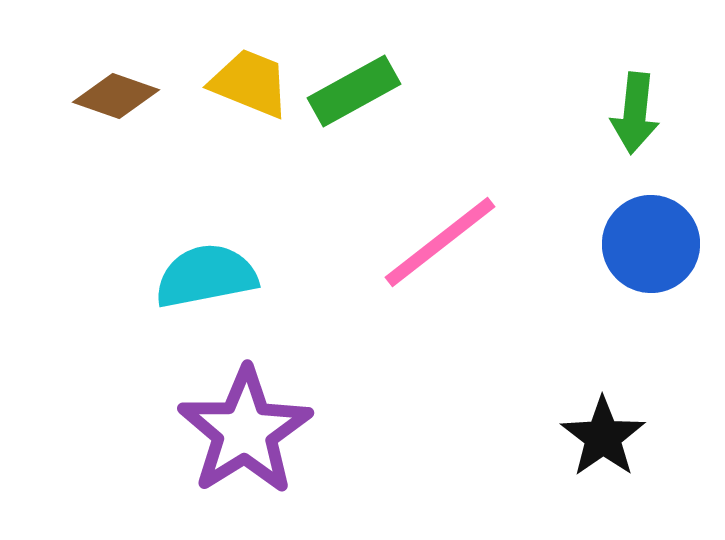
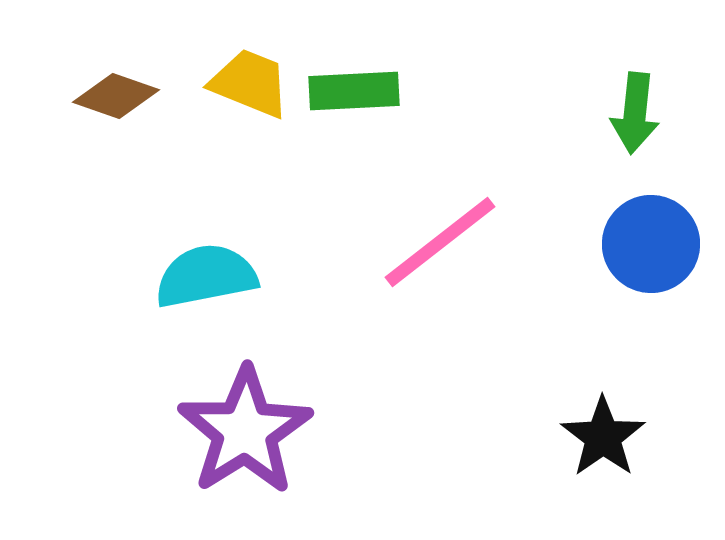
green rectangle: rotated 26 degrees clockwise
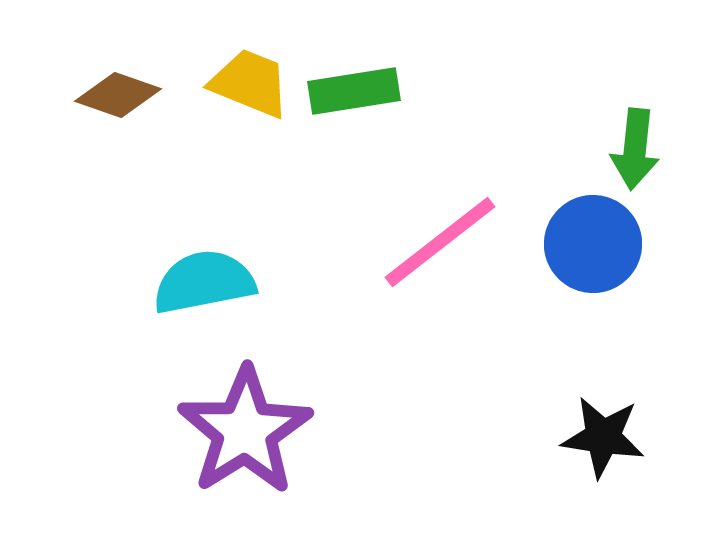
green rectangle: rotated 6 degrees counterclockwise
brown diamond: moved 2 px right, 1 px up
green arrow: moved 36 px down
blue circle: moved 58 px left
cyan semicircle: moved 2 px left, 6 px down
black star: rotated 28 degrees counterclockwise
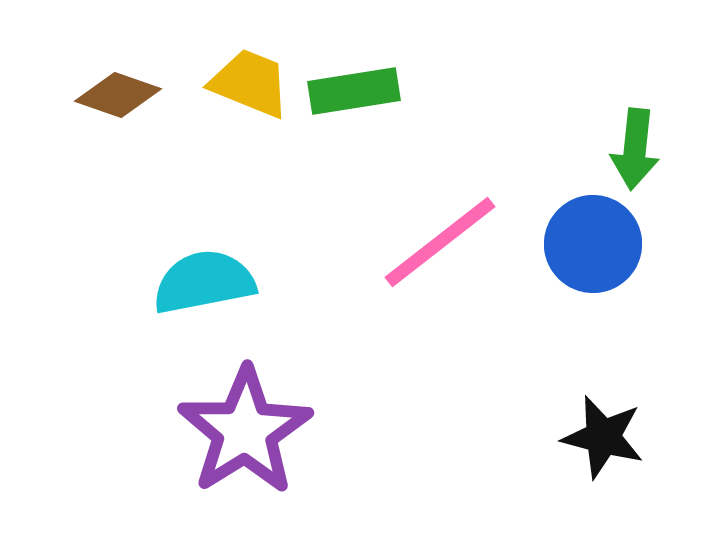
black star: rotated 6 degrees clockwise
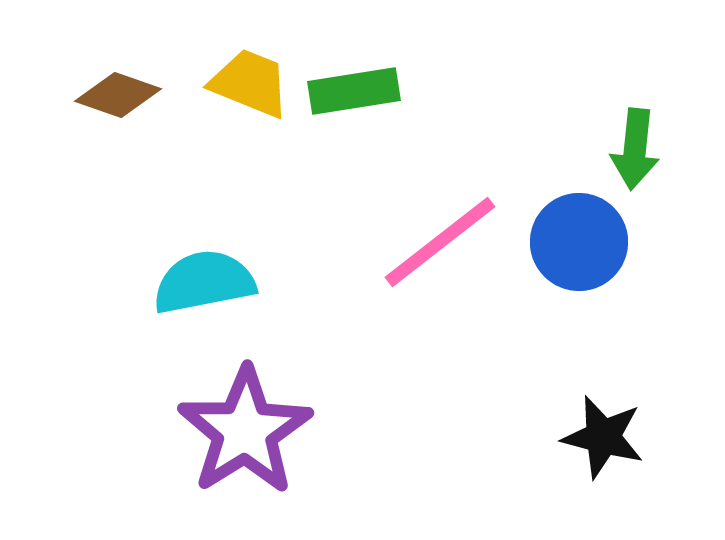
blue circle: moved 14 px left, 2 px up
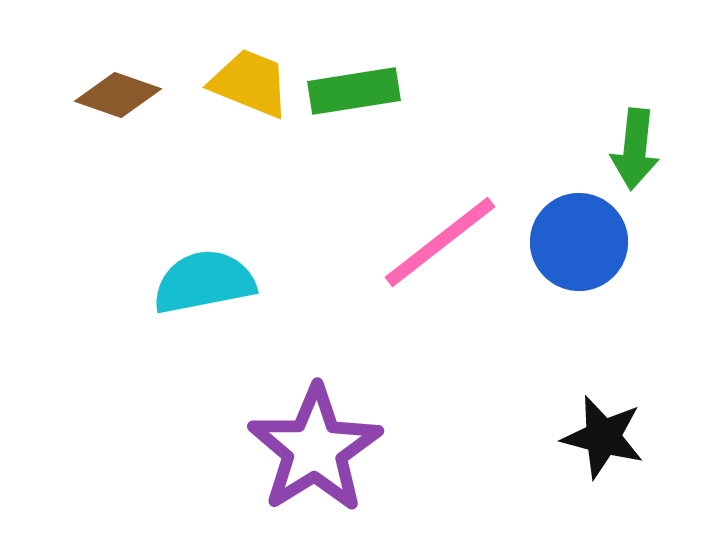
purple star: moved 70 px right, 18 px down
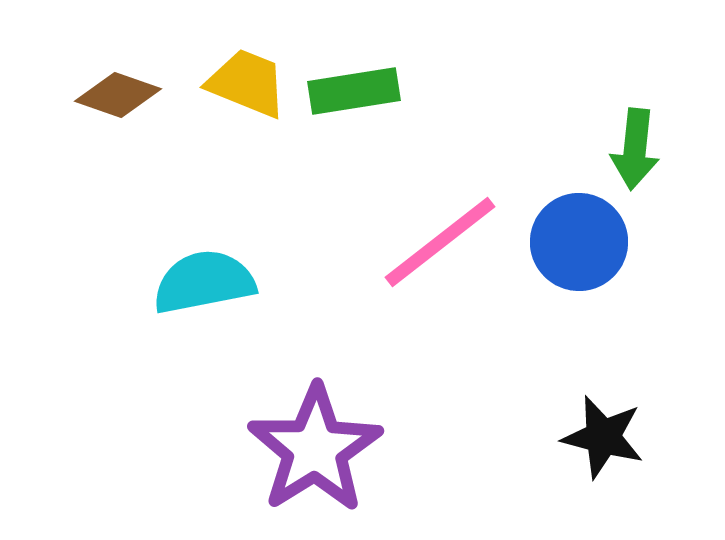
yellow trapezoid: moved 3 px left
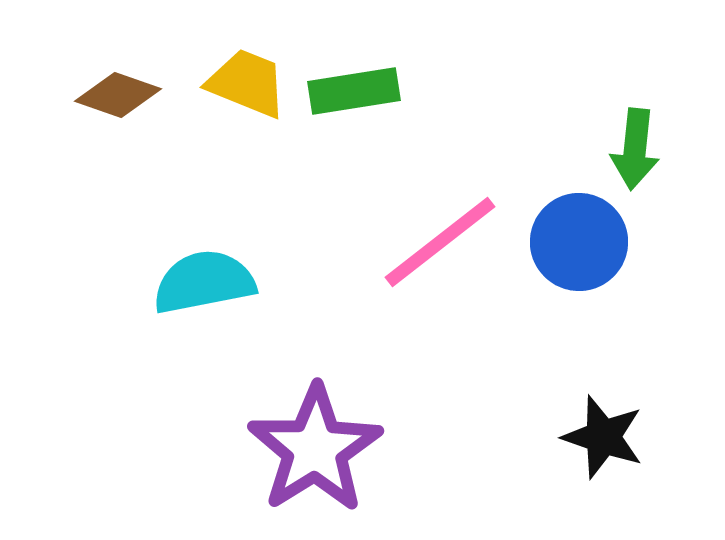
black star: rotated 4 degrees clockwise
